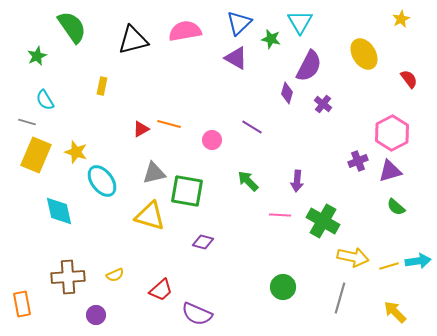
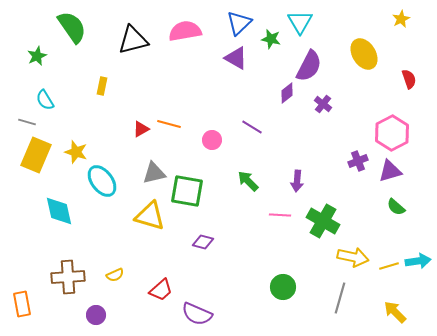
red semicircle at (409, 79): rotated 18 degrees clockwise
purple diamond at (287, 93): rotated 35 degrees clockwise
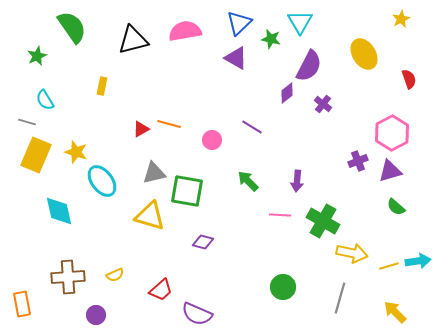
yellow arrow at (353, 257): moved 1 px left, 4 px up
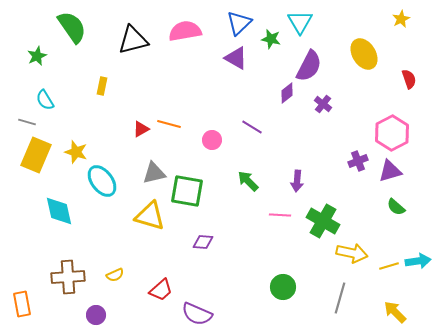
purple diamond at (203, 242): rotated 10 degrees counterclockwise
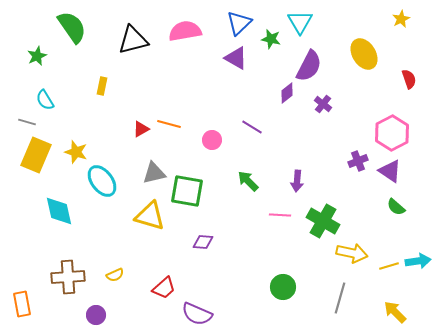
purple triangle at (390, 171): rotated 50 degrees clockwise
red trapezoid at (161, 290): moved 3 px right, 2 px up
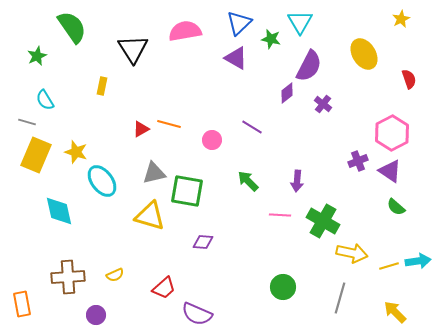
black triangle at (133, 40): moved 9 px down; rotated 48 degrees counterclockwise
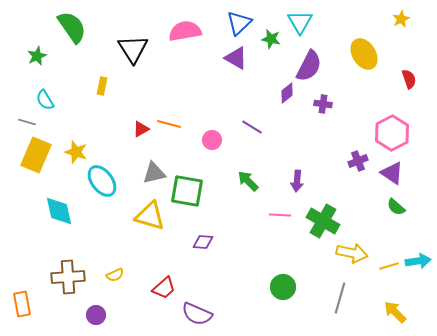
purple cross at (323, 104): rotated 30 degrees counterclockwise
purple triangle at (390, 171): moved 2 px right, 2 px down
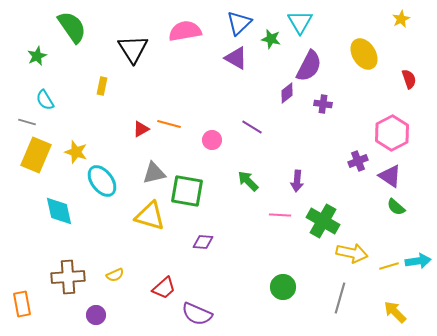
purple triangle at (392, 173): moved 2 px left, 3 px down
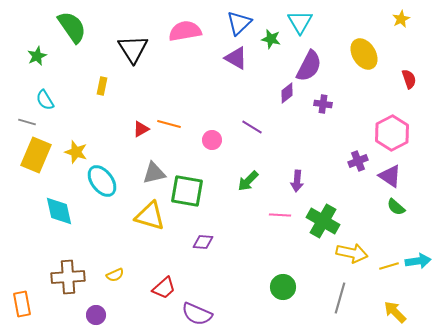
green arrow at (248, 181): rotated 90 degrees counterclockwise
